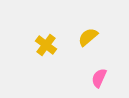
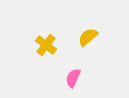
pink semicircle: moved 26 px left
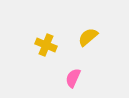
yellow cross: rotated 15 degrees counterclockwise
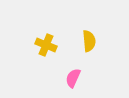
yellow semicircle: moved 1 px right, 4 px down; rotated 125 degrees clockwise
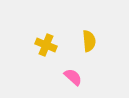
pink semicircle: moved 1 px up; rotated 108 degrees clockwise
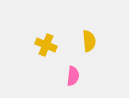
pink semicircle: moved 1 px up; rotated 54 degrees clockwise
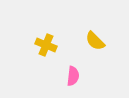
yellow semicircle: moved 6 px right; rotated 140 degrees clockwise
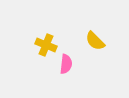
pink semicircle: moved 7 px left, 12 px up
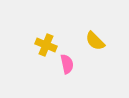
pink semicircle: moved 1 px right; rotated 18 degrees counterclockwise
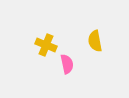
yellow semicircle: rotated 35 degrees clockwise
